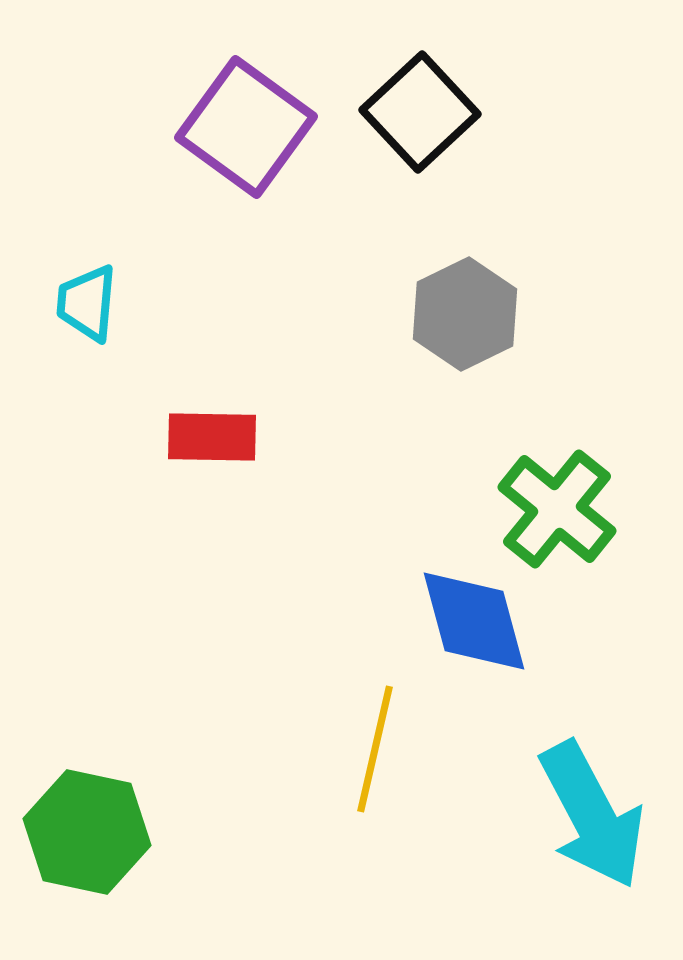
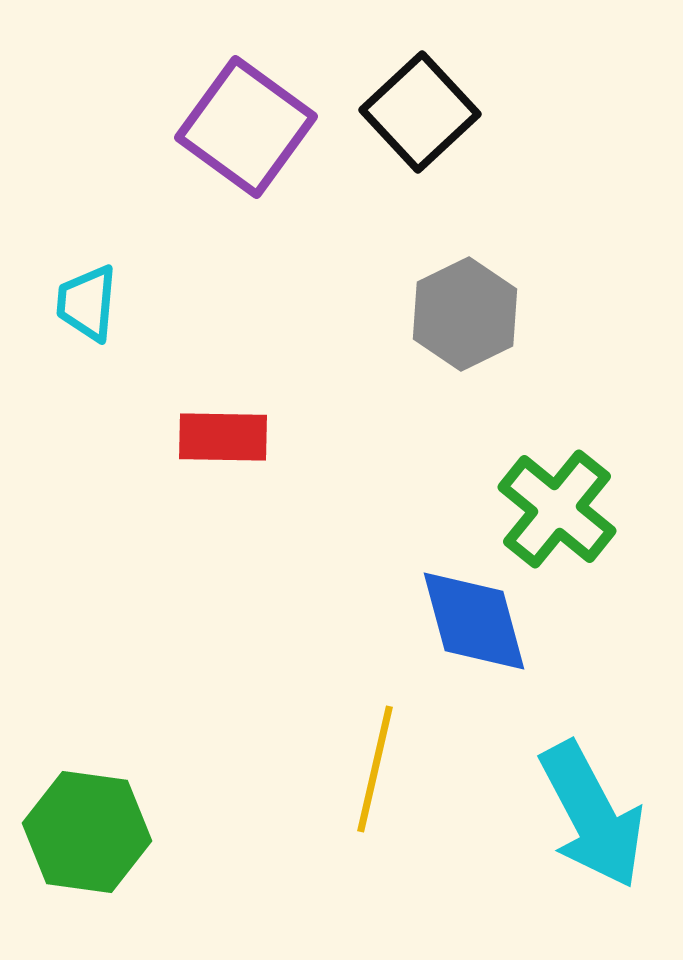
red rectangle: moved 11 px right
yellow line: moved 20 px down
green hexagon: rotated 4 degrees counterclockwise
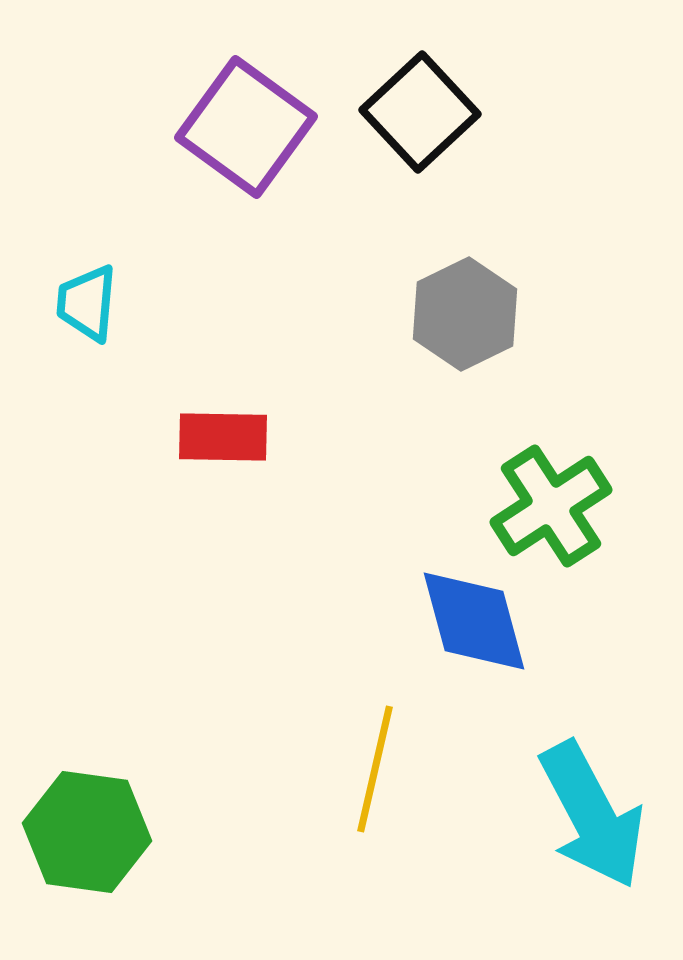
green cross: moved 6 px left, 3 px up; rotated 18 degrees clockwise
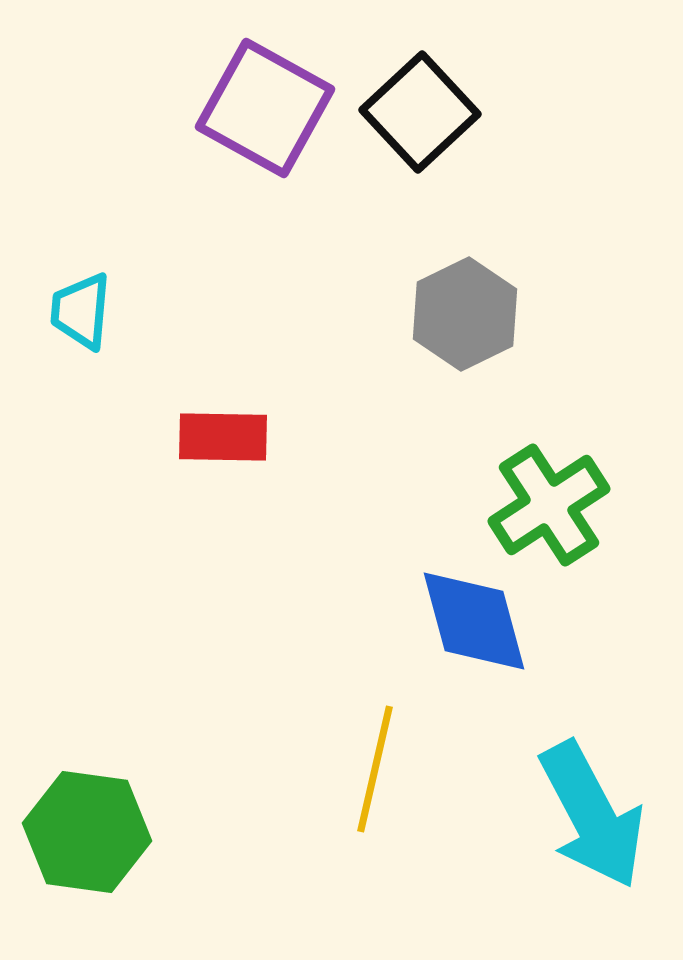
purple square: moved 19 px right, 19 px up; rotated 7 degrees counterclockwise
cyan trapezoid: moved 6 px left, 8 px down
green cross: moved 2 px left, 1 px up
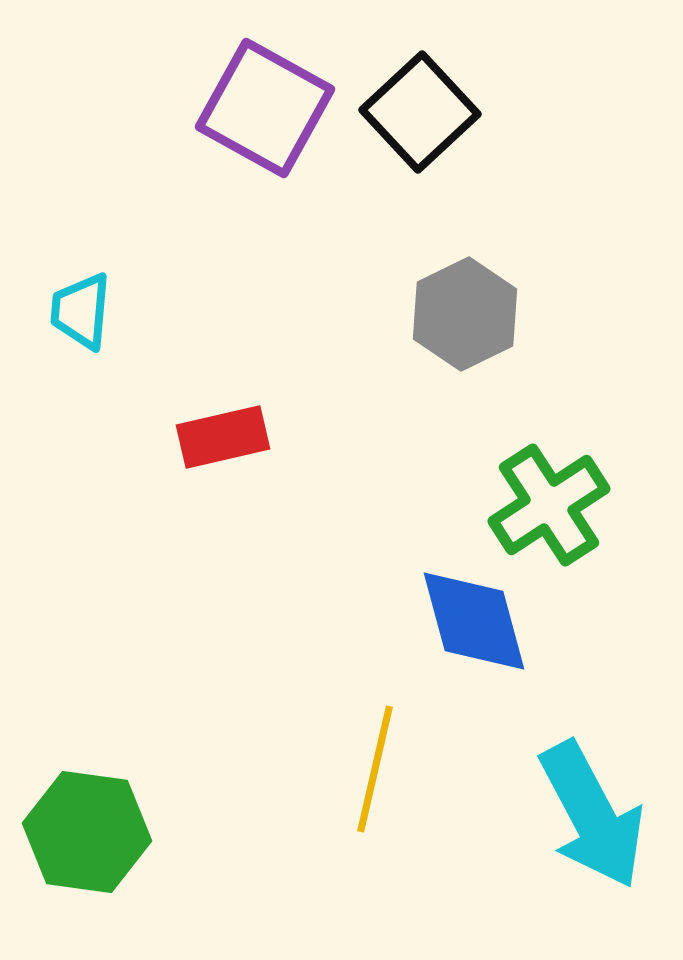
red rectangle: rotated 14 degrees counterclockwise
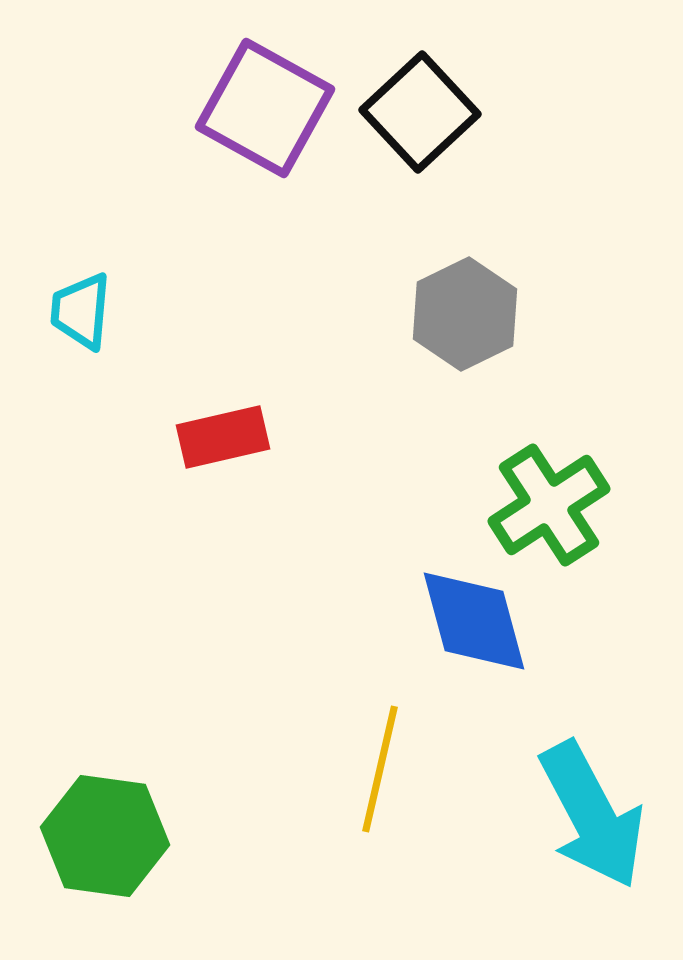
yellow line: moved 5 px right
green hexagon: moved 18 px right, 4 px down
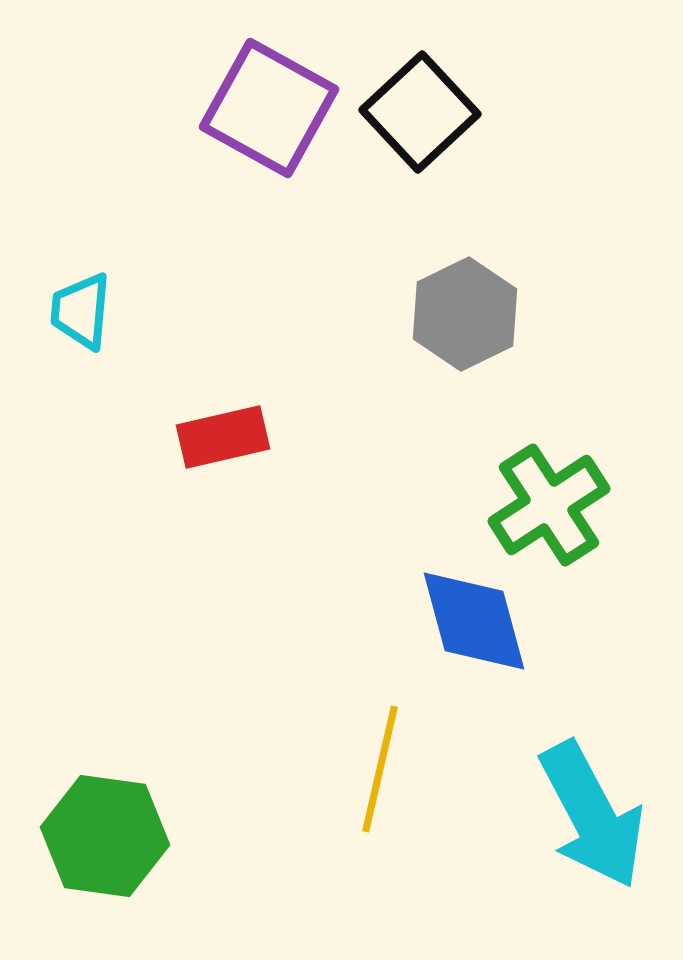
purple square: moved 4 px right
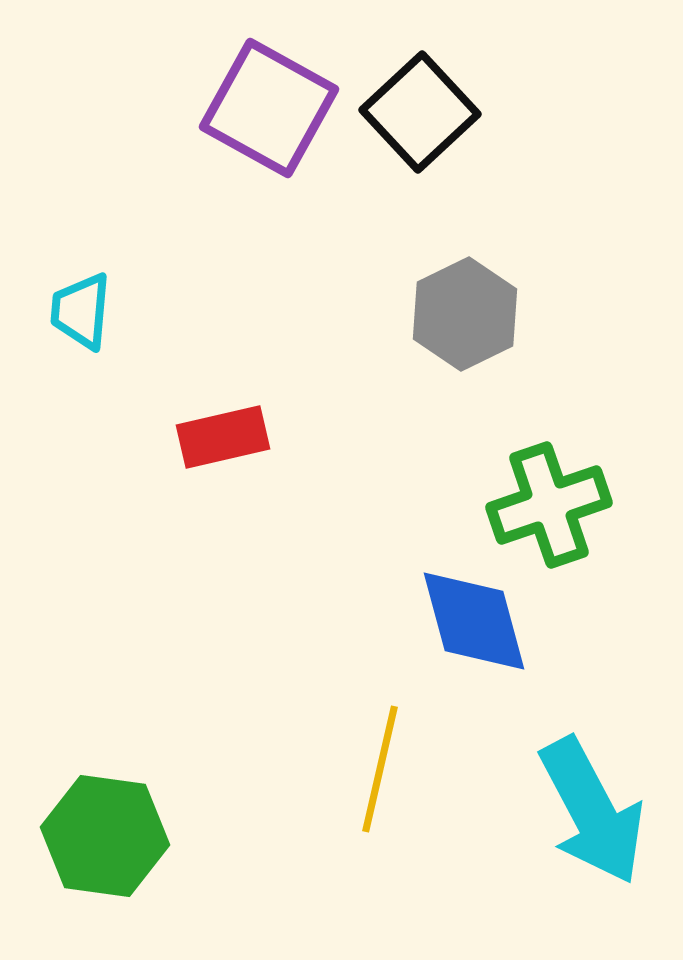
green cross: rotated 14 degrees clockwise
cyan arrow: moved 4 px up
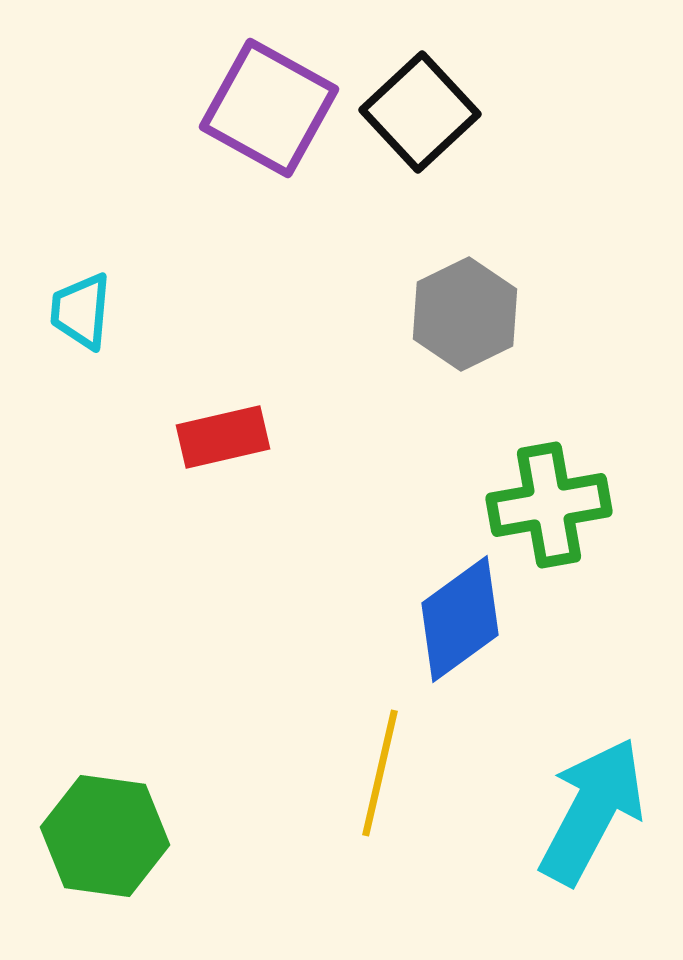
green cross: rotated 9 degrees clockwise
blue diamond: moved 14 px left, 2 px up; rotated 69 degrees clockwise
yellow line: moved 4 px down
cyan arrow: rotated 124 degrees counterclockwise
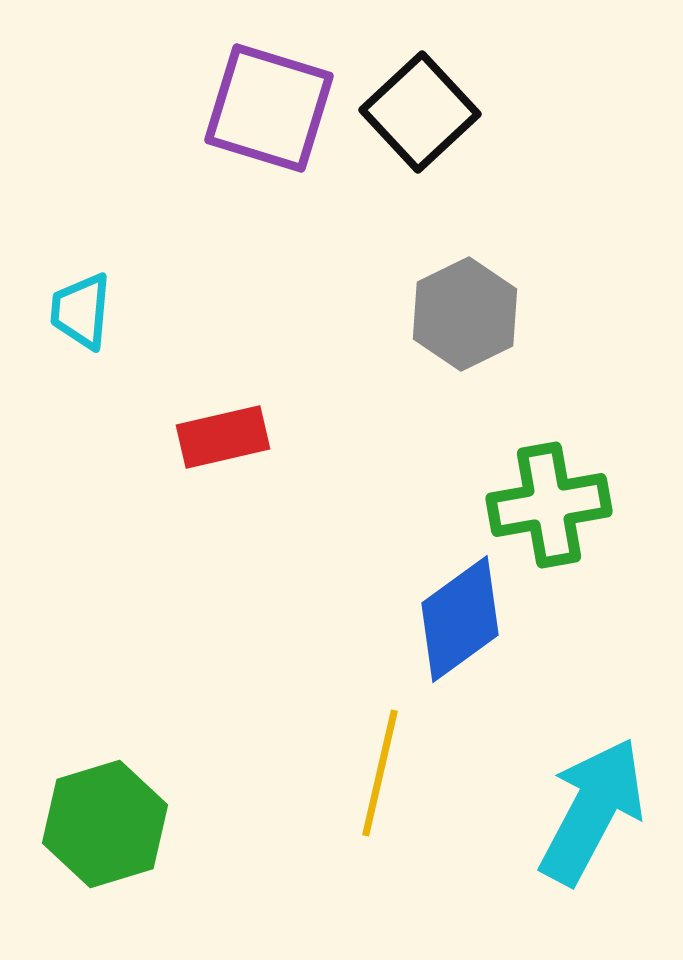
purple square: rotated 12 degrees counterclockwise
green hexagon: moved 12 px up; rotated 25 degrees counterclockwise
